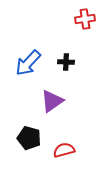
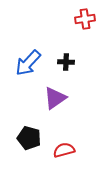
purple triangle: moved 3 px right, 3 px up
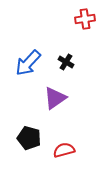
black cross: rotated 28 degrees clockwise
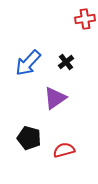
black cross: rotated 21 degrees clockwise
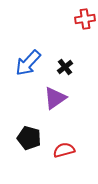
black cross: moved 1 px left, 5 px down
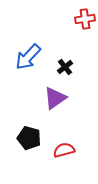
blue arrow: moved 6 px up
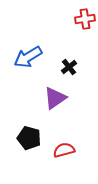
blue arrow: rotated 16 degrees clockwise
black cross: moved 4 px right
